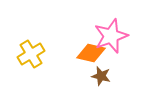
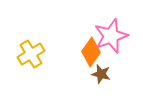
orange diamond: moved 1 px up; rotated 68 degrees counterclockwise
brown star: moved 2 px up
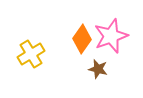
orange diamond: moved 9 px left, 13 px up
brown star: moved 3 px left, 5 px up
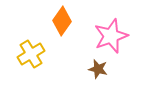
orange diamond: moved 20 px left, 18 px up
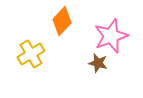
orange diamond: rotated 8 degrees clockwise
brown star: moved 6 px up
